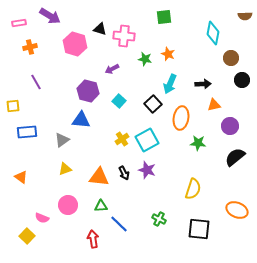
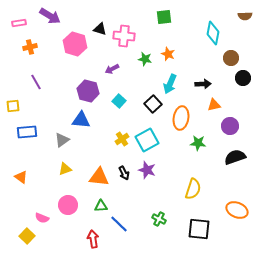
black circle at (242, 80): moved 1 px right, 2 px up
black semicircle at (235, 157): rotated 20 degrees clockwise
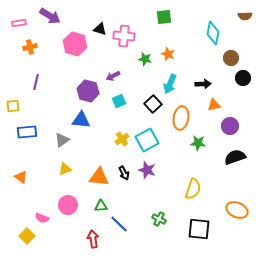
purple arrow at (112, 69): moved 1 px right, 7 px down
purple line at (36, 82): rotated 42 degrees clockwise
cyan square at (119, 101): rotated 24 degrees clockwise
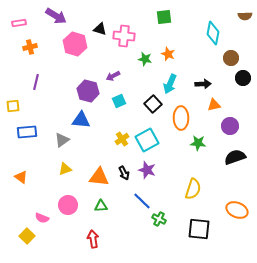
purple arrow at (50, 16): moved 6 px right
orange ellipse at (181, 118): rotated 10 degrees counterclockwise
blue line at (119, 224): moved 23 px right, 23 px up
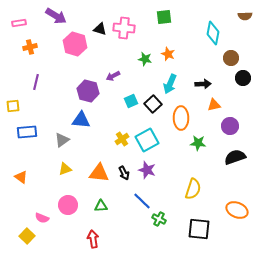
pink cross at (124, 36): moved 8 px up
cyan square at (119, 101): moved 12 px right
orange triangle at (99, 177): moved 4 px up
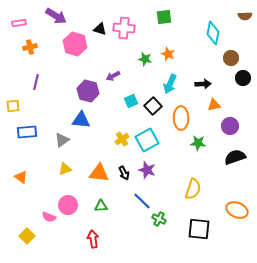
black square at (153, 104): moved 2 px down
pink semicircle at (42, 218): moved 7 px right, 1 px up
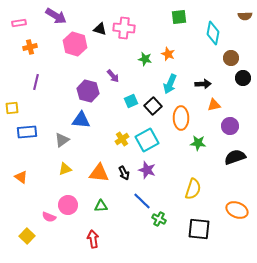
green square at (164, 17): moved 15 px right
purple arrow at (113, 76): rotated 104 degrees counterclockwise
yellow square at (13, 106): moved 1 px left, 2 px down
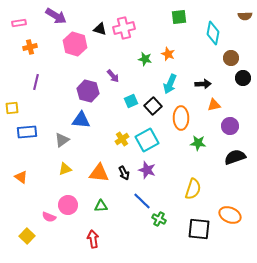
pink cross at (124, 28): rotated 20 degrees counterclockwise
orange ellipse at (237, 210): moved 7 px left, 5 px down
